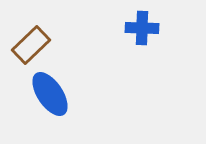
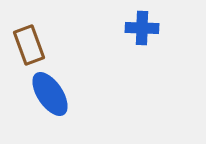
brown rectangle: moved 2 px left; rotated 66 degrees counterclockwise
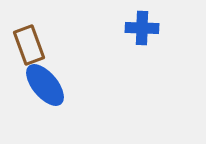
blue ellipse: moved 5 px left, 9 px up; rotated 6 degrees counterclockwise
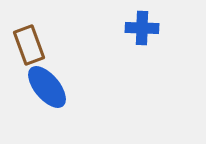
blue ellipse: moved 2 px right, 2 px down
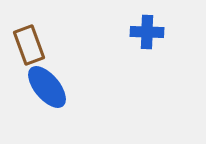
blue cross: moved 5 px right, 4 px down
